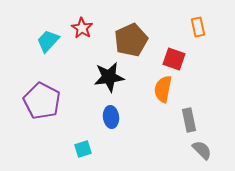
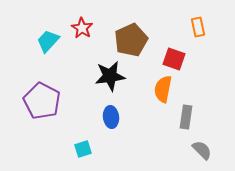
black star: moved 1 px right, 1 px up
gray rectangle: moved 3 px left, 3 px up; rotated 20 degrees clockwise
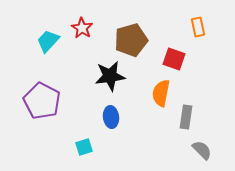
brown pentagon: rotated 8 degrees clockwise
orange semicircle: moved 2 px left, 4 px down
cyan square: moved 1 px right, 2 px up
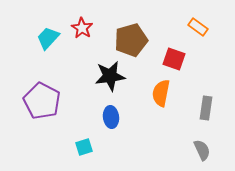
orange rectangle: rotated 42 degrees counterclockwise
cyan trapezoid: moved 3 px up
gray rectangle: moved 20 px right, 9 px up
gray semicircle: rotated 20 degrees clockwise
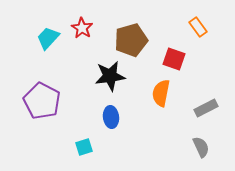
orange rectangle: rotated 18 degrees clockwise
gray rectangle: rotated 55 degrees clockwise
gray semicircle: moved 1 px left, 3 px up
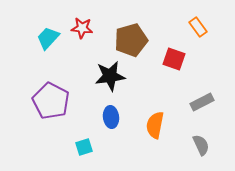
red star: rotated 25 degrees counterclockwise
orange semicircle: moved 6 px left, 32 px down
purple pentagon: moved 9 px right
gray rectangle: moved 4 px left, 6 px up
gray semicircle: moved 2 px up
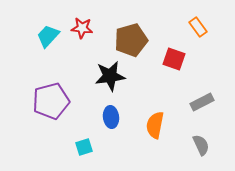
cyan trapezoid: moved 2 px up
purple pentagon: rotated 30 degrees clockwise
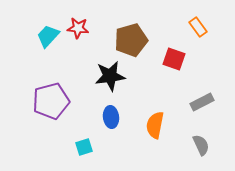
red star: moved 4 px left
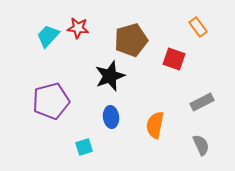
black star: rotated 12 degrees counterclockwise
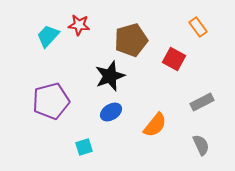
red star: moved 1 px right, 3 px up
red square: rotated 10 degrees clockwise
blue ellipse: moved 5 px up; rotated 65 degrees clockwise
orange semicircle: rotated 152 degrees counterclockwise
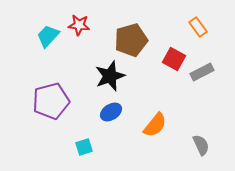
gray rectangle: moved 30 px up
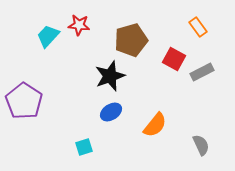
purple pentagon: moved 27 px left; rotated 24 degrees counterclockwise
